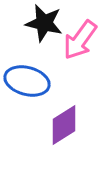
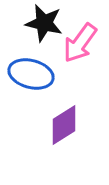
pink arrow: moved 3 px down
blue ellipse: moved 4 px right, 7 px up
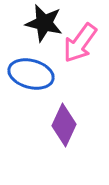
purple diamond: rotated 33 degrees counterclockwise
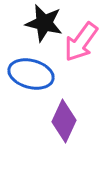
pink arrow: moved 1 px right, 1 px up
purple diamond: moved 4 px up
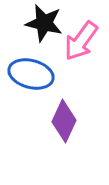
pink arrow: moved 1 px up
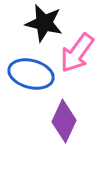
pink arrow: moved 4 px left, 12 px down
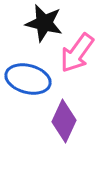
blue ellipse: moved 3 px left, 5 px down
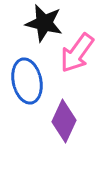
blue ellipse: moved 1 px left, 2 px down; rotated 63 degrees clockwise
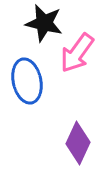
purple diamond: moved 14 px right, 22 px down
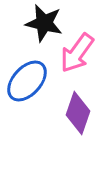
blue ellipse: rotated 54 degrees clockwise
purple diamond: moved 30 px up; rotated 6 degrees counterclockwise
